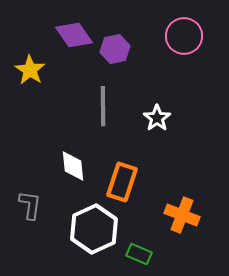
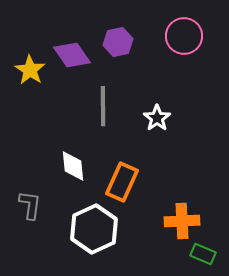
purple diamond: moved 2 px left, 20 px down
purple hexagon: moved 3 px right, 7 px up
orange rectangle: rotated 6 degrees clockwise
orange cross: moved 6 px down; rotated 24 degrees counterclockwise
green rectangle: moved 64 px right
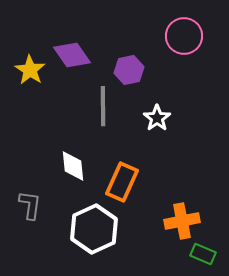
purple hexagon: moved 11 px right, 28 px down
orange cross: rotated 8 degrees counterclockwise
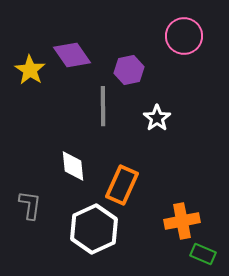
orange rectangle: moved 3 px down
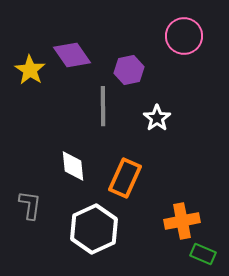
orange rectangle: moved 3 px right, 7 px up
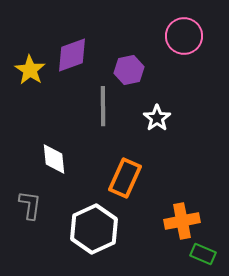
purple diamond: rotated 75 degrees counterclockwise
white diamond: moved 19 px left, 7 px up
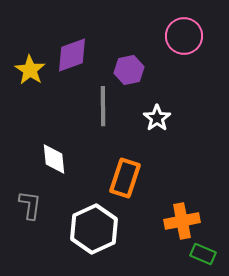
orange rectangle: rotated 6 degrees counterclockwise
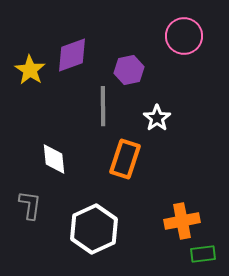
orange rectangle: moved 19 px up
green rectangle: rotated 30 degrees counterclockwise
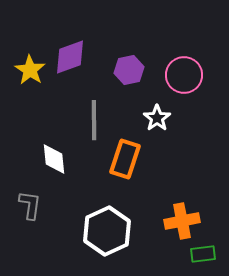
pink circle: moved 39 px down
purple diamond: moved 2 px left, 2 px down
gray line: moved 9 px left, 14 px down
white hexagon: moved 13 px right, 2 px down
